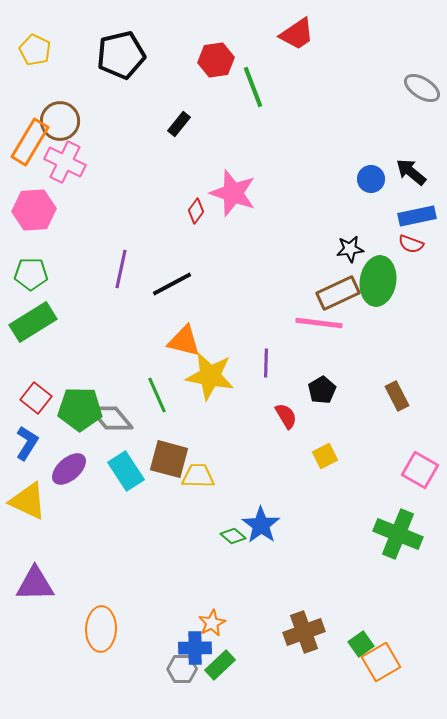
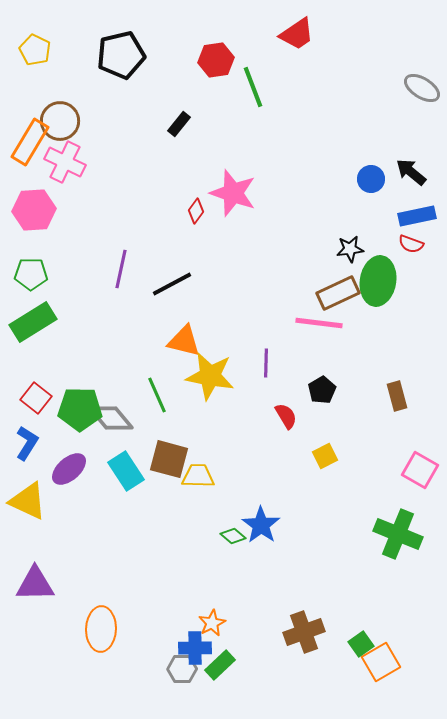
brown rectangle at (397, 396): rotated 12 degrees clockwise
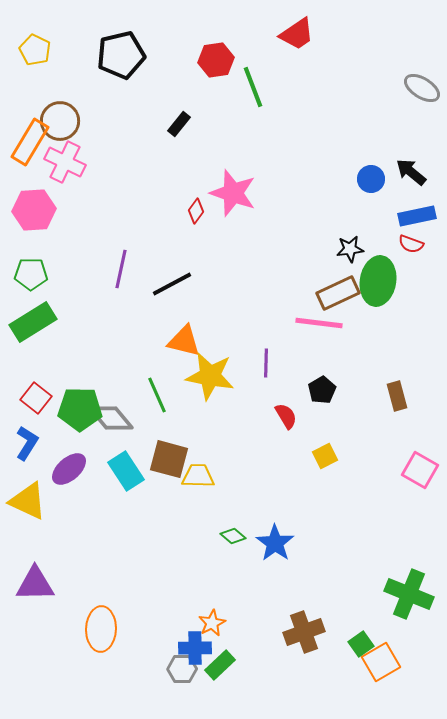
blue star at (261, 525): moved 14 px right, 18 px down
green cross at (398, 534): moved 11 px right, 60 px down
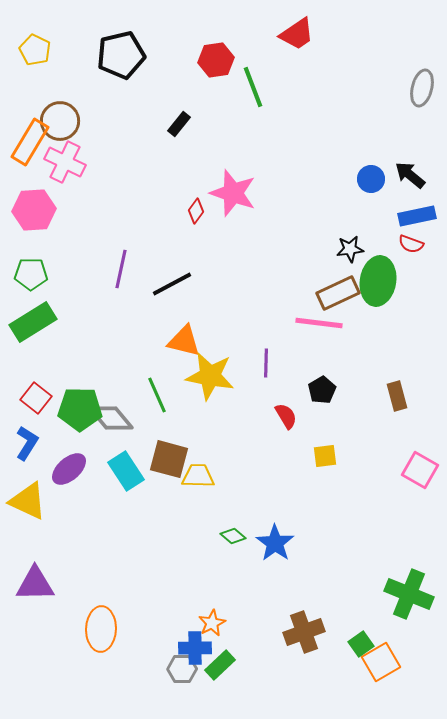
gray ellipse at (422, 88): rotated 72 degrees clockwise
black arrow at (411, 172): moved 1 px left, 3 px down
yellow square at (325, 456): rotated 20 degrees clockwise
